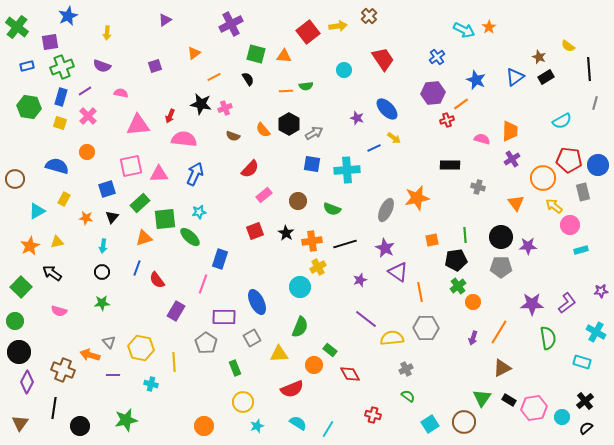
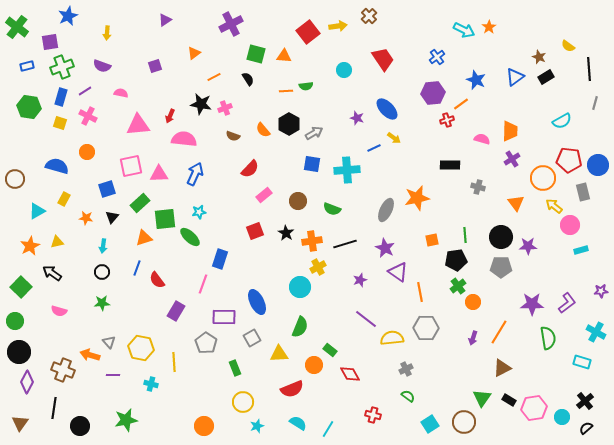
pink cross at (88, 116): rotated 18 degrees counterclockwise
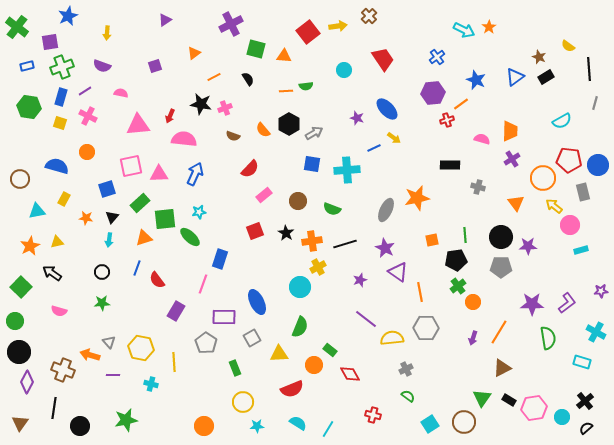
green square at (256, 54): moved 5 px up
brown circle at (15, 179): moved 5 px right
cyan triangle at (37, 211): rotated 18 degrees clockwise
cyan arrow at (103, 246): moved 6 px right, 6 px up
cyan star at (257, 426): rotated 16 degrees clockwise
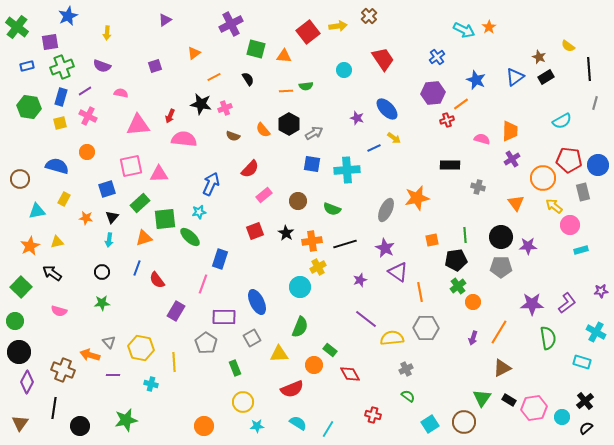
yellow square at (60, 123): rotated 32 degrees counterclockwise
blue arrow at (195, 174): moved 16 px right, 10 px down
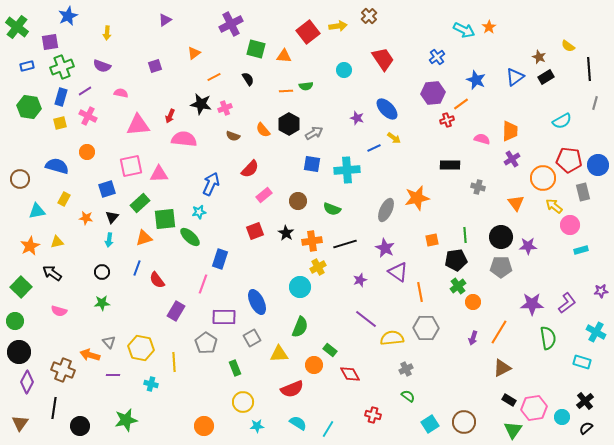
green triangle at (482, 398): moved 31 px right, 32 px down
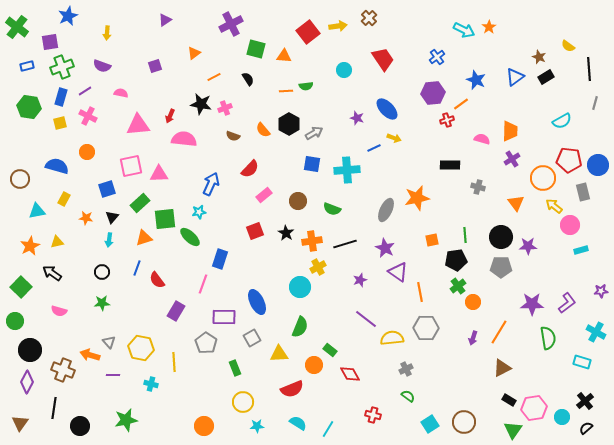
brown cross at (369, 16): moved 2 px down
yellow arrow at (394, 138): rotated 16 degrees counterclockwise
black circle at (19, 352): moved 11 px right, 2 px up
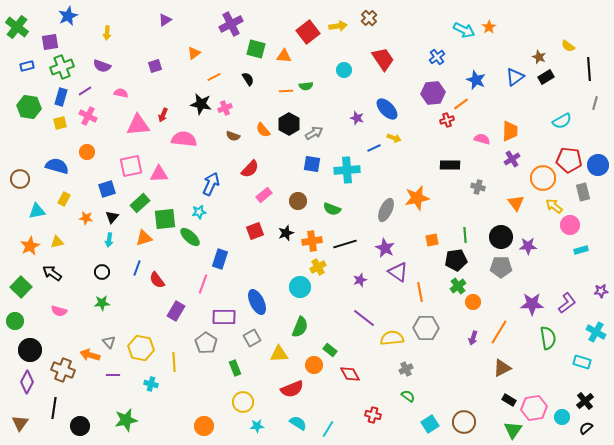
red arrow at (170, 116): moved 7 px left, 1 px up
black star at (286, 233): rotated 21 degrees clockwise
purple line at (366, 319): moved 2 px left, 1 px up
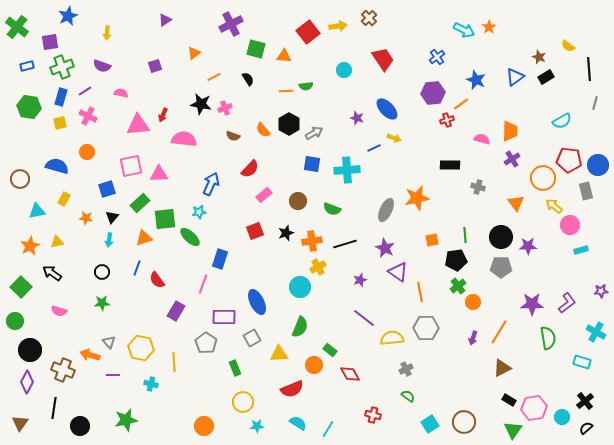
gray rectangle at (583, 192): moved 3 px right, 1 px up
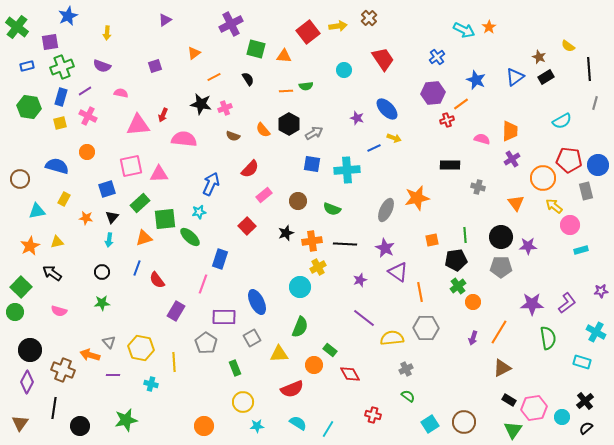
red square at (255, 231): moved 8 px left, 5 px up; rotated 24 degrees counterclockwise
black line at (345, 244): rotated 20 degrees clockwise
green circle at (15, 321): moved 9 px up
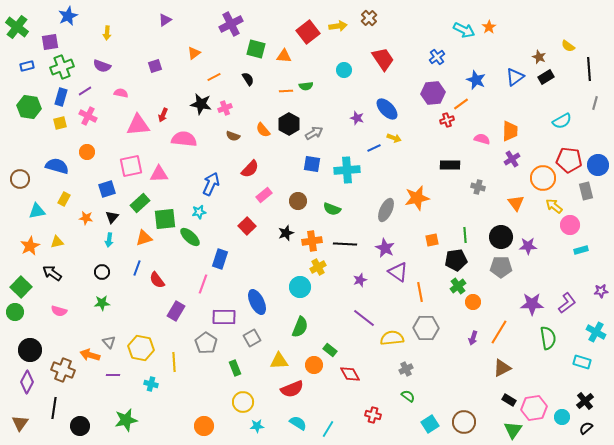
yellow triangle at (279, 354): moved 7 px down
